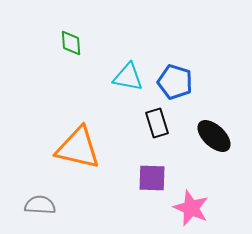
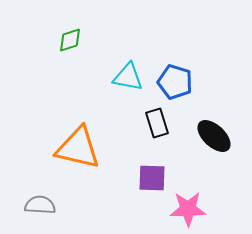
green diamond: moved 1 px left, 3 px up; rotated 76 degrees clockwise
pink star: moved 3 px left, 1 px down; rotated 24 degrees counterclockwise
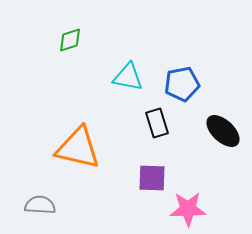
blue pentagon: moved 7 px right, 2 px down; rotated 28 degrees counterclockwise
black ellipse: moved 9 px right, 5 px up
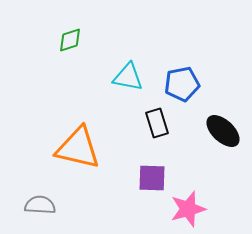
pink star: rotated 15 degrees counterclockwise
